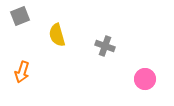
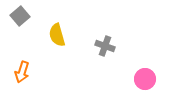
gray square: rotated 18 degrees counterclockwise
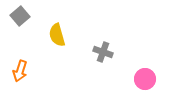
gray cross: moved 2 px left, 6 px down
orange arrow: moved 2 px left, 1 px up
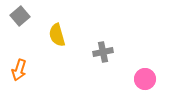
gray cross: rotated 30 degrees counterclockwise
orange arrow: moved 1 px left, 1 px up
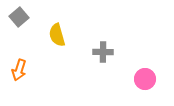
gray square: moved 1 px left, 1 px down
gray cross: rotated 12 degrees clockwise
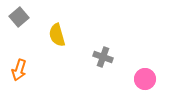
gray cross: moved 5 px down; rotated 18 degrees clockwise
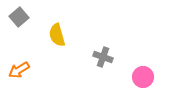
orange arrow: rotated 40 degrees clockwise
pink circle: moved 2 px left, 2 px up
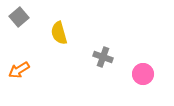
yellow semicircle: moved 2 px right, 2 px up
pink circle: moved 3 px up
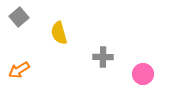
gray cross: rotated 18 degrees counterclockwise
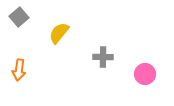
yellow semicircle: rotated 55 degrees clockwise
orange arrow: rotated 50 degrees counterclockwise
pink circle: moved 2 px right
